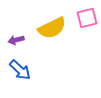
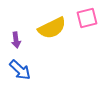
purple arrow: rotated 84 degrees counterclockwise
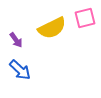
pink square: moved 2 px left
purple arrow: rotated 28 degrees counterclockwise
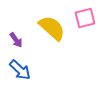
yellow semicircle: rotated 112 degrees counterclockwise
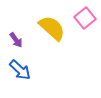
pink square: rotated 25 degrees counterclockwise
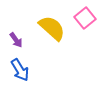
blue arrow: rotated 15 degrees clockwise
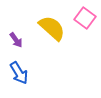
pink square: rotated 15 degrees counterclockwise
blue arrow: moved 1 px left, 3 px down
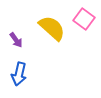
pink square: moved 1 px left, 1 px down
blue arrow: moved 1 px down; rotated 45 degrees clockwise
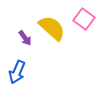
purple arrow: moved 9 px right, 2 px up
blue arrow: moved 2 px left, 2 px up; rotated 10 degrees clockwise
